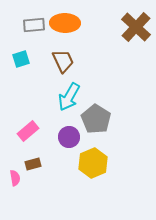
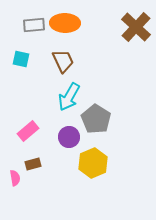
cyan square: rotated 30 degrees clockwise
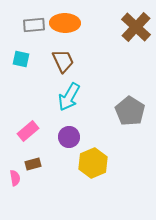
gray pentagon: moved 34 px right, 8 px up
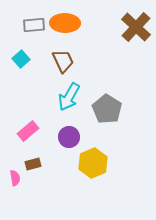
cyan square: rotated 36 degrees clockwise
gray pentagon: moved 23 px left, 2 px up
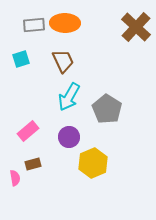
cyan square: rotated 24 degrees clockwise
